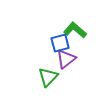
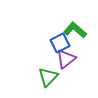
blue square: rotated 12 degrees counterclockwise
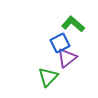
green L-shape: moved 2 px left, 6 px up
purple triangle: moved 1 px right, 1 px up
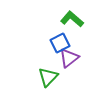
green L-shape: moved 1 px left, 5 px up
purple triangle: moved 2 px right
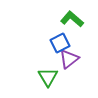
purple triangle: moved 1 px down
green triangle: rotated 15 degrees counterclockwise
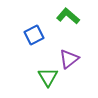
green L-shape: moved 4 px left, 3 px up
blue square: moved 26 px left, 8 px up
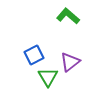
blue square: moved 20 px down
purple triangle: moved 1 px right, 3 px down
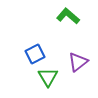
blue square: moved 1 px right, 1 px up
purple triangle: moved 8 px right
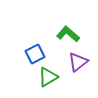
green L-shape: moved 18 px down
green triangle: rotated 30 degrees clockwise
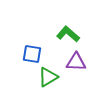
blue square: moved 3 px left; rotated 36 degrees clockwise
purple triangle: moved 2 px left; rotated 40 degrees clockwise
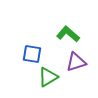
purple triangle: rotated 20 degrees counterclockwise
